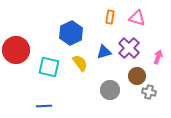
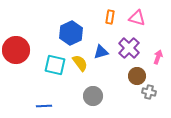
blue triangle: moved 3 px left
cyan square: moved 6 px right, 2 px up
gray circle: moved 17 px left, 6 px down
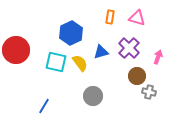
cyan square: moved 1 px right, 3 px up
blue line: rotated 56 degrees counterclockwise
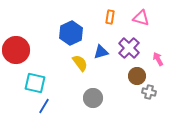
pink triangle: moved 4 px right
pink arrow: moved 2 px down; rotated 48 degrees counterclockwise
cyan square: moved 21 px left, 21 px down
gray circle: moved 2 px down
